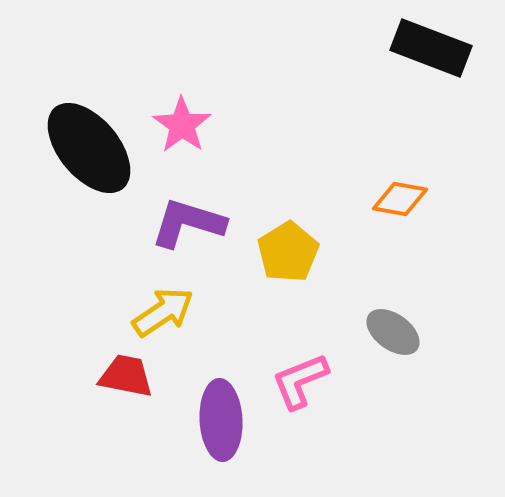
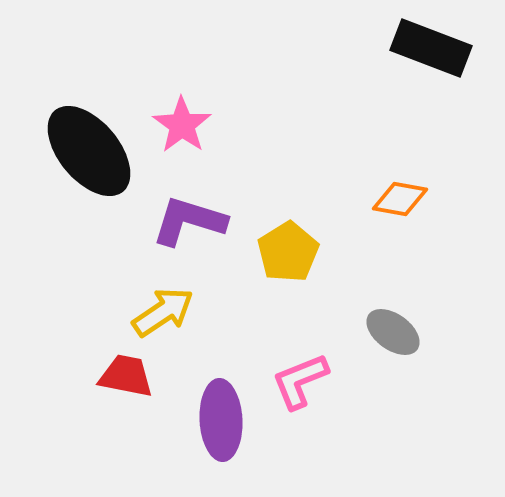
black ellipse: moved 3 px down
purple L-shape: moved 1 px right, 2 px up
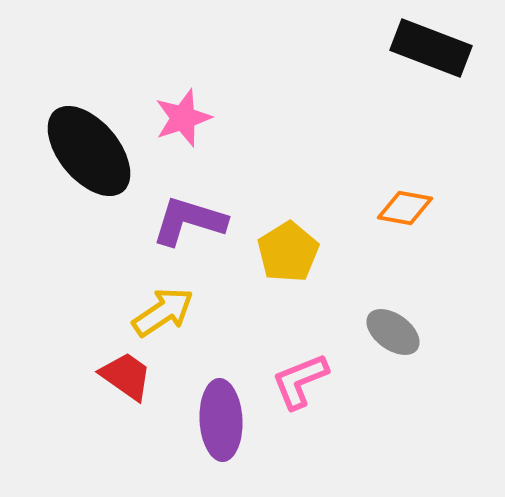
pink star: moved 1 px right, 7 px up; rotated 18 degrees clockwise
orange diamond: moved 5 px right, 9 px down
red trapezoid: rotated 24 degrees clockwise
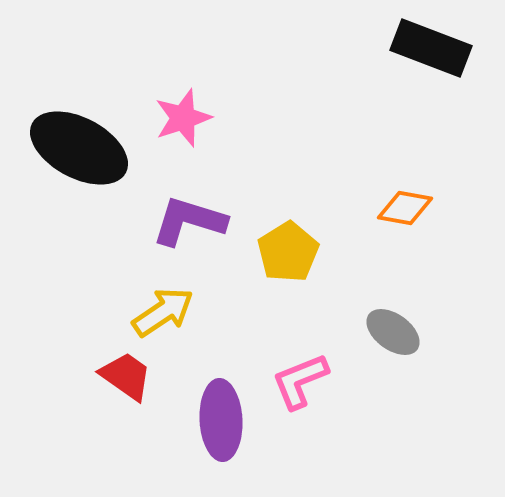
black ellipse: moved 10 px left, 3 px up; rotated 22 degrees counterclockwise
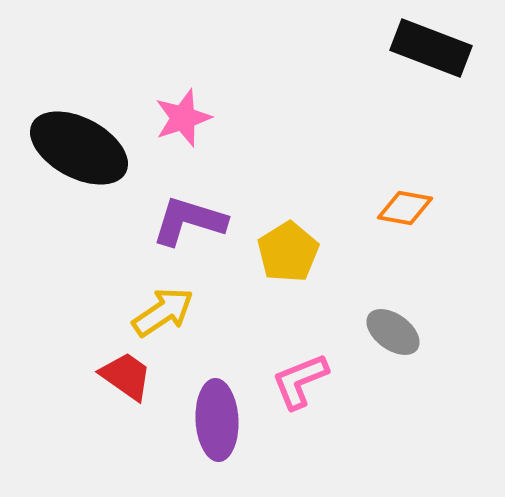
purple ellipse: moved 4 px left
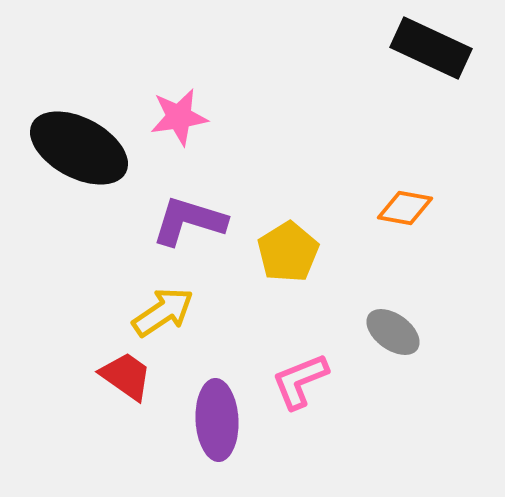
black rectangle: rotated 4 degrees clockwise
pink star: moved 4 px left, 1 px up; rotated 10 degrees clockwise
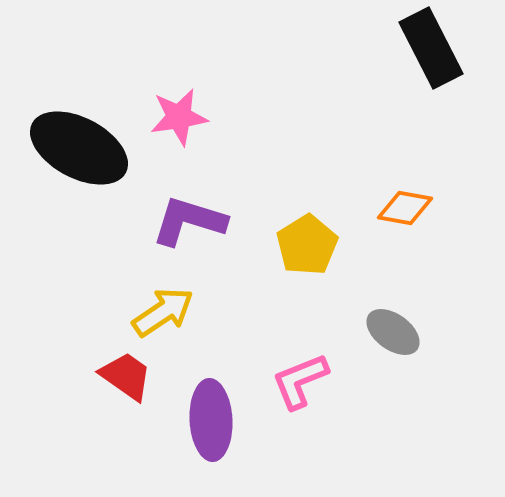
black rectangle: rotated 38 degrees clockwise
yellow pentagon: moved 19 px right, 7 px up
purple ellipse: moved 6 px left
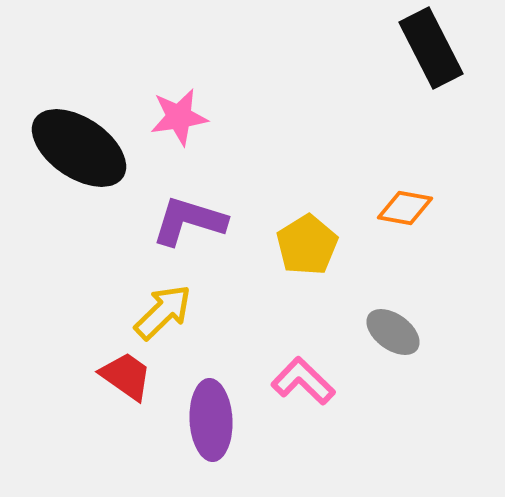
black ellipse: rotated 6 degrees clockwise
yellow arrow: rotated 10 degrees counterclockwise
pink L-shape: moved 3 px right; rotated 66 degrees clockwise
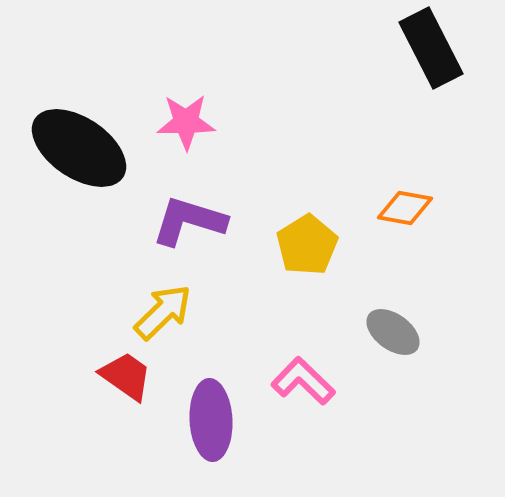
pink star: moved 7 px right, 5 px down; rotated 8 degrees clockwise
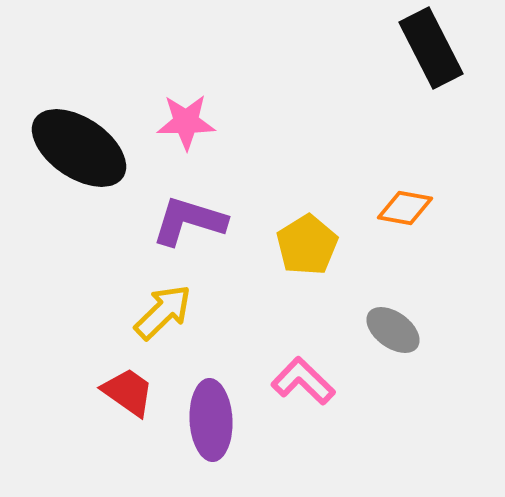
gray ellipse: moved 2 px up
red trapezoid: moved 2 px right, 16 px down
